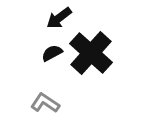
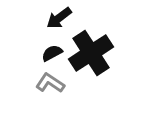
black cross: rotated 15 degrees clockwise
gray L-shape: moved 5 px right, 20 px up
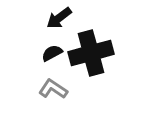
black cross: rotated 18 degrees clockwise
gray L-shape: moved 3 px right, 6 px down
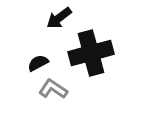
black semicircle: moved 14 px left, 10 px down
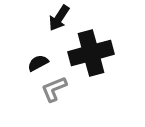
black arrow: rotated 20 degrees counterclockwise
gray L-shape: moved 1 px right; rotated 56 degrees counterclockwise
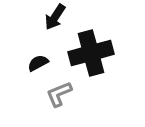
black arrow: moved 4 px left, 1 px up
gray L-shape: moved 5 px right, 5 px down
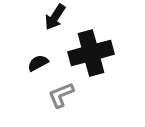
gray L-shape: moved 2 px right, 1 px down
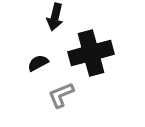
black arrow: rotated 20 degrees counterclockwise
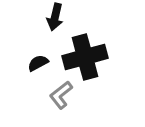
black cross: moved 6 px left, 4 px down
gray L-shape: rotated 16 degrees counterclockwise
